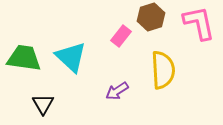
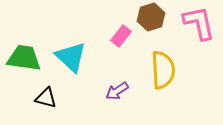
black triangle: moved 3 px right, 6 px up; rotated 45 degrees counterclockwise
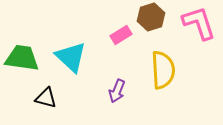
pink L-shape: rotated 6 degrees counterclockwise
pink rectangle: moved 1 px up; rotated 20 degrees clockwise
green trapezoid: moved 2 px left
purple arrow: rotated 35 degrees counterclockwise
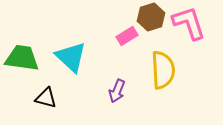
pink L-shape: moved 10 px left
pink rectangle: moved 6 px right, 1 px down
